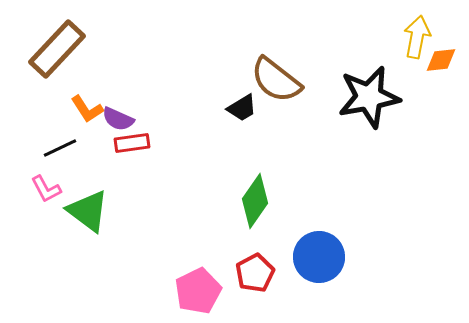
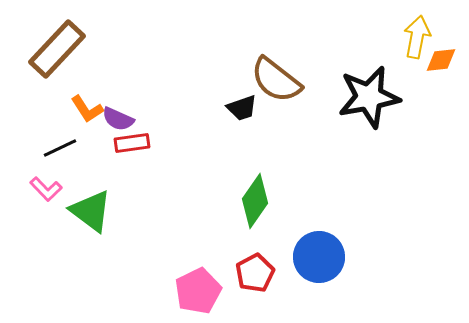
black trapezoid: rotated 12 degrees clockwise
pink L-shape: rotated 16 degrees counterclockwise
green triangle: moved 3 px right
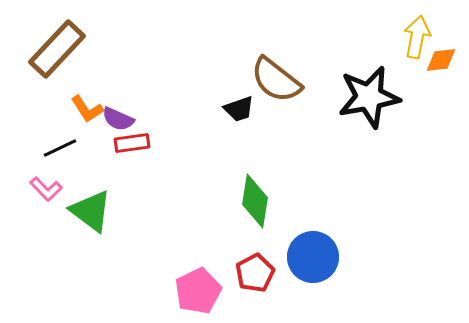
black trapezoid: moved 3 px left, 1 px down
green diamond: rotated 26 degrees counterclockwise
blue circle: moved 6 px left
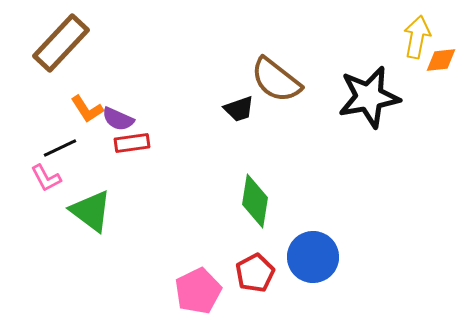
brown rectangle: moved 4 px right, 6 px up
pink L-shape: moved 11 px up; rotated 16 degrees clockwise
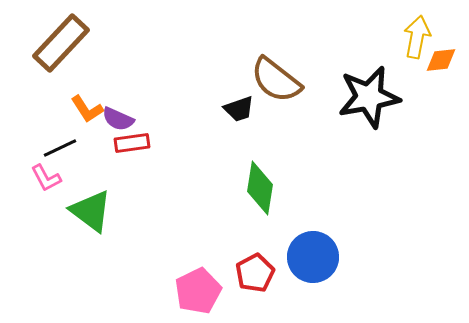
green diamond: moved 5 px right, 13 px up
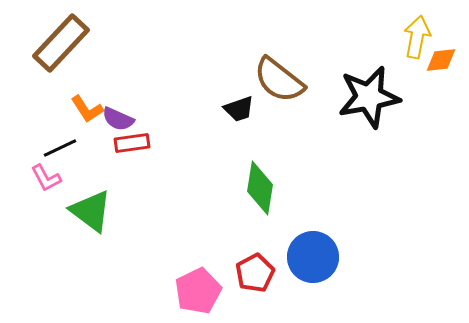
brown semicircle: moved 3 px right
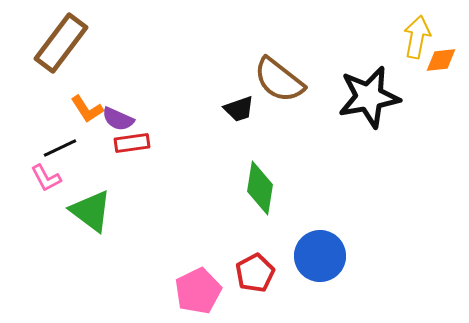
brown rectangle: rotated 6 degrees counterclockwise
blue circle: moved 7 px right, 1 px up
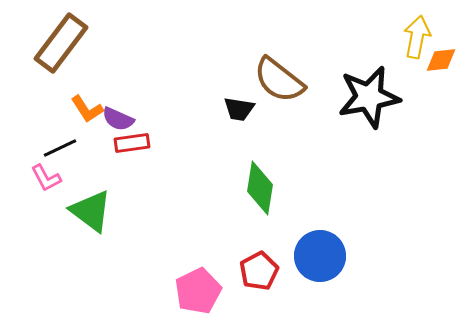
black trapezoid: rotated 28 degrees clockwise
red pentagon: moved 4 px right, 2 px up
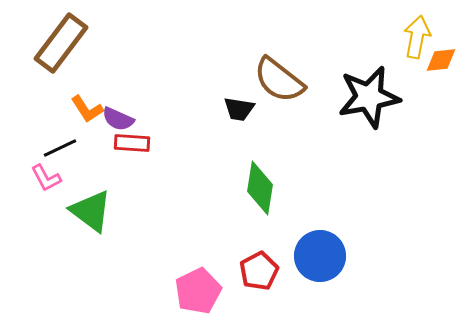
red rectangle: rotated 12 degrees clockwise
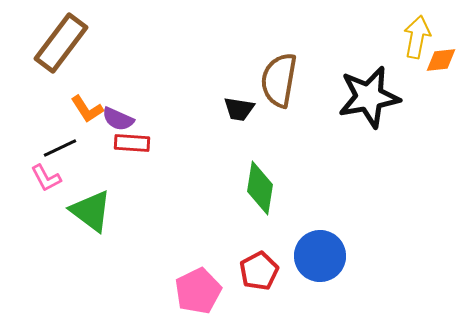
brown semicircle: rotated 62 degrees clockwise
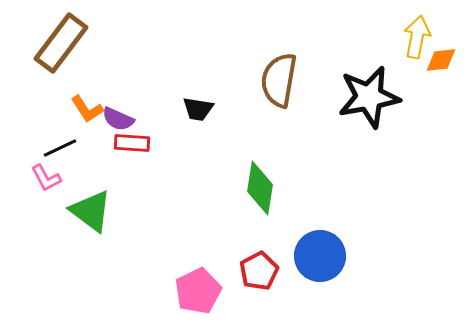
black trapezoid: moved 41 px left
